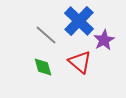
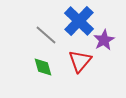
red triangle: moved 1 px up; rotated 30 degrees clockwise
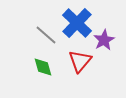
blue cross: moved 2 px left, 2 px down
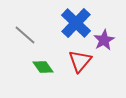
blue cross: moved 1 px left
gray line: moved 21 px left
green diamond: rotated 20 degrees counterclockwise
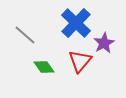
purple star: moved 3 px down
green diamond: moved 1 px right
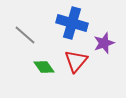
blue cross: moved 4 px left; rotated 28 degrees counterclockwise
purple star: rotated 10 degrees clockwise
red triangle: moved 4 px left
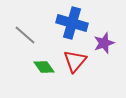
red triangle: moved 1 px left
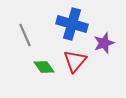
blue cross: moved 1 px down
gray line: rotated 25 degrees clockwise
